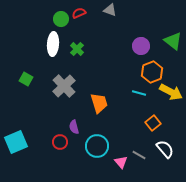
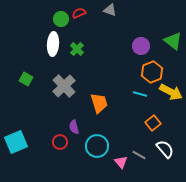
cyan line: moved 1 px right, 1 px down
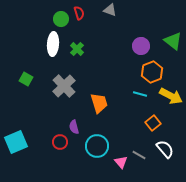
red semicircle: rotated 96 degrees clockwise
yellow arrow: moved 4 px down
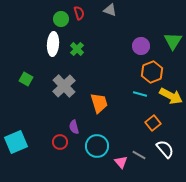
green triangle: rotated 24 degrees clockwise
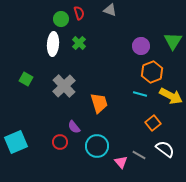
green cross: moved 2 px right, 6 px up
purple semicircle: rotated 24 degrees counterclockwise
white semicircle: rotated 12 degrees counterclockwise
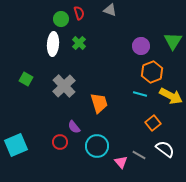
cyan square: moved 3 px down
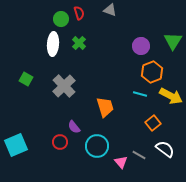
orange trapezoid: moved 6 px right, 4 px down
